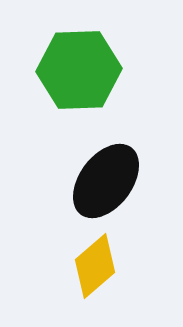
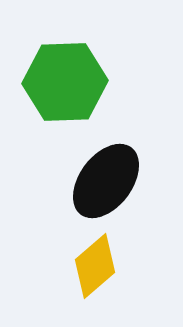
green hexagon: moved 14 px left, 12 px down
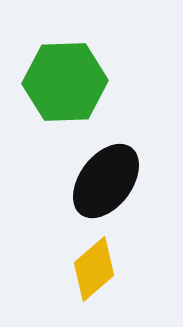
yellow diamond: moved 1 px left, 3 px down
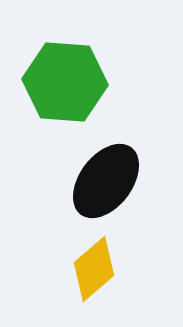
green hexagon: rotated 6 degrees clockwise
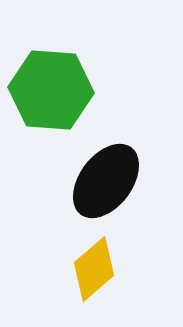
green hexagon: moved 14 px left, 8 px down
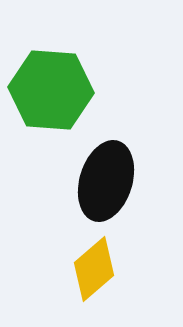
black ellipse: rotated 20 degrees counterclockwise
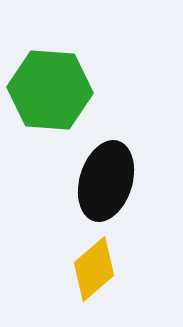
green hexagon: moved 1 px left
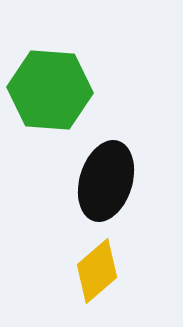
yellow diamond: moved 3 px right, 2 px down
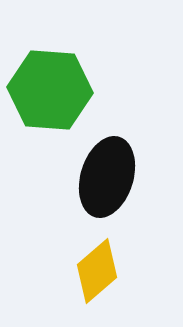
black ellipse: moved 1 px right, 4 px up
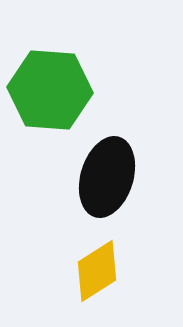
yellow diamond: rotated 8 degrees clockwise
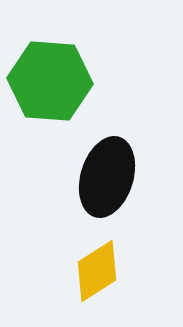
green hexagon: moved 9 px up
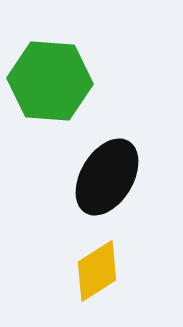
black ellipse: rotated 14 degrees clockwise
